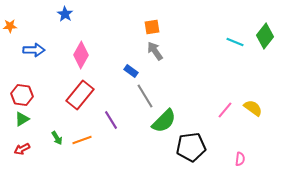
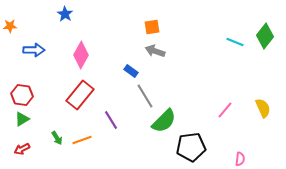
gray arrow: rotated 36 degrees counterclockwise
yellow semicircle: moved 10 px right; rotated 30 degrees clockwise
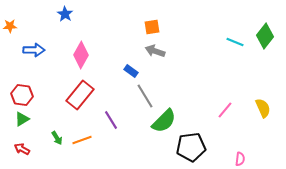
red arrow: rotated 56 degrees clockwise
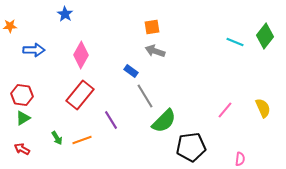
green triangle: moved 1 px right, 1 px up
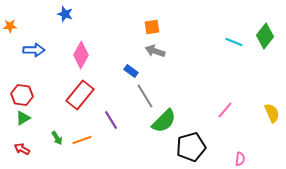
blue star: rotated 14 degrees counterclockwise
cyan line: moved 1 px left
yellow semicircle: moved 9 px right, 5 px down
black pentagon: rotated 8 degrees counterclockwise
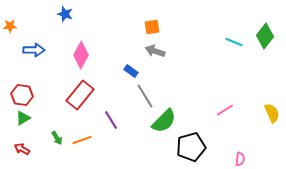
pink line: rotated 18 degrees clockwise
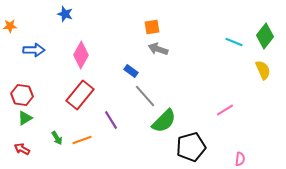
gray arrow: moved 3 px right, 2 px up
gray line: rotated 10 degrees counterclockwise
yellow semicircle: moved 9 px left, 43 px up
green triangle: moved 2 px right
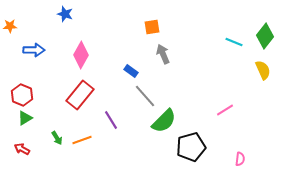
gray arrow: moved 5 px right, 5 px down; rotated 48 degrees clockwise
red hexagon: rotated 15 degrees clockwise
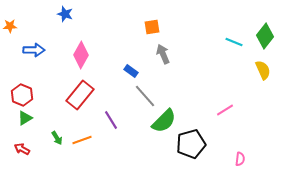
black pentagon: moved 3 px up
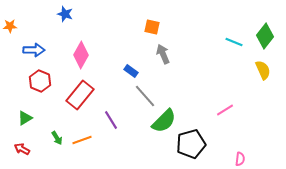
orange square: rotated 21 degrees clockwise
red hexagon: moved 18 px right, 14 px up
